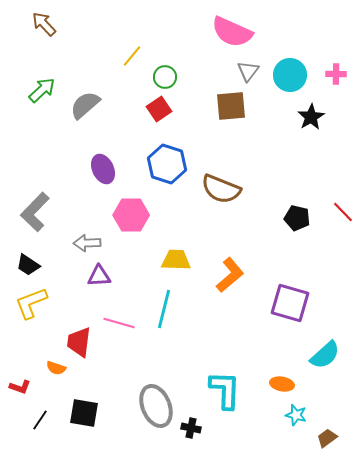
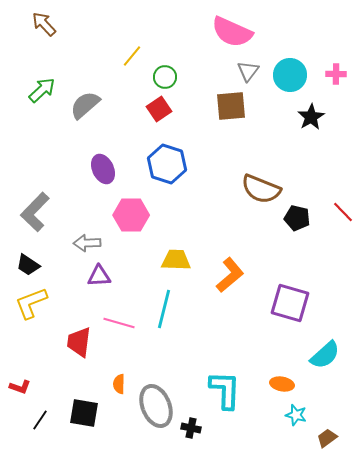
brown semicircle: moved 40 px right
orange semicircle: moved 63 px right, 16 px down; rotated 72 degrees clockwise
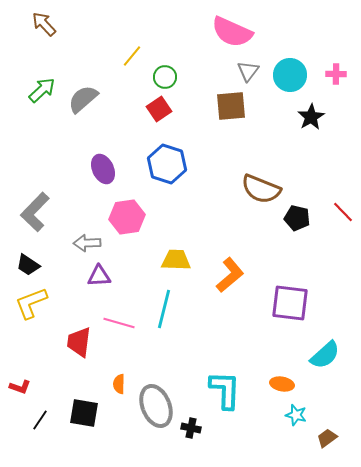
gray semicircle: moved 2 px left, 6 px up
pink hexagon: moved 4 px left, 2 px down; rotated 8 degrees counterclockwise
purple square: rotated 9 degrees counterclockwise
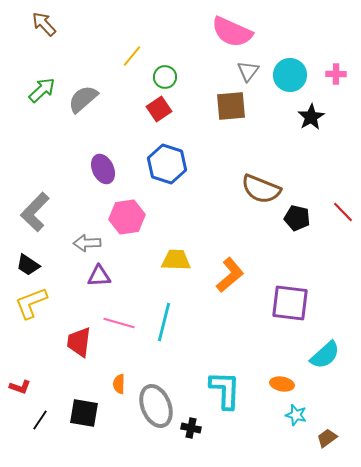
cyan line: moved 13 px down
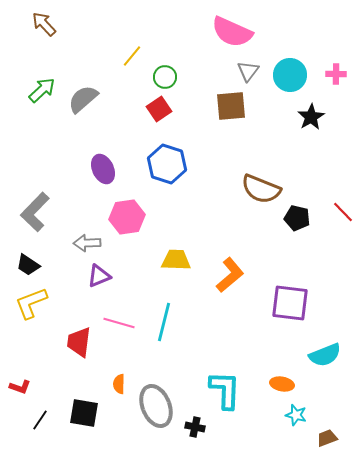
purple triangle: rotated 20 degrees counterclockwise
cyan semicircle: rotated 20 degrees clockwise
black cross: moved 4 px right, 1 px up
brown trapezoid: rotated 15 degrees clockwise
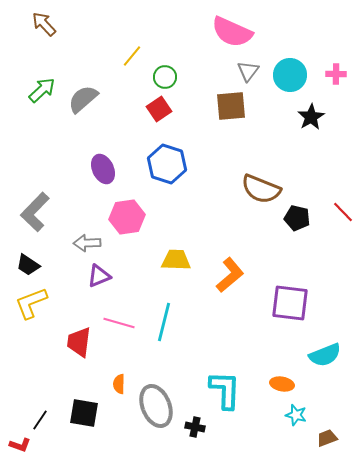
red L-shape: moved 58 px down
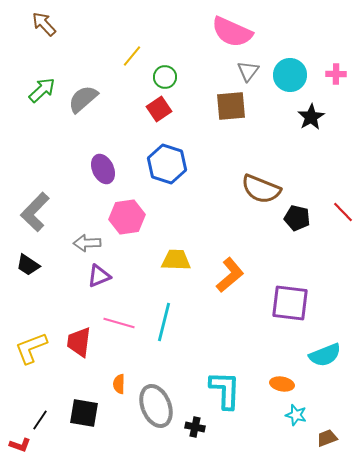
yellow L-shape: moved 45 px down
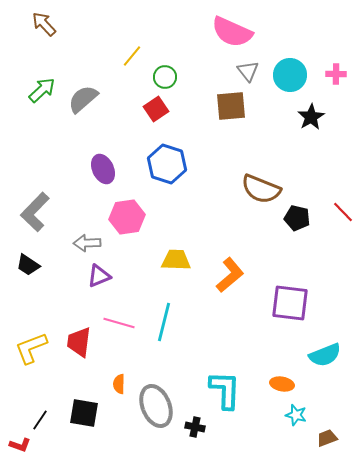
gray triangle: rotated 15 degrees counterclockwise
red square: moved 3 px left
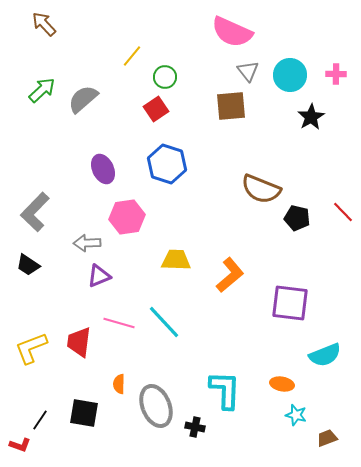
cyan line: rotated 57 degrees counterclockwise
